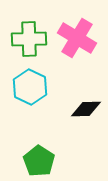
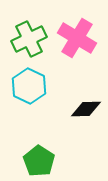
green cross: rotated 24 degrees counterclockwise
cyan hexagon: moved 1 px left, 1 px up
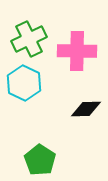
pink cross: moved 13 px down; rotated 30 degrees counterclockwise
cyan hexagon: moved 5 px left, 3 px up
green pentagon: moved 1 px right, 1 px up
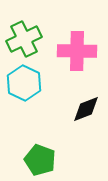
green cross: moved 5 px left
black diamond: rotated 20 degrees counterclockwise
green pentagon: rotated 12 degrees counterclockwise
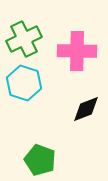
cyan hexagon: rotated 8 degrees counterclockwise
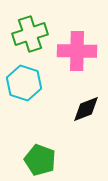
green cross: moved 6 px right, 5 px up; rotated 8 degrees clockwise
